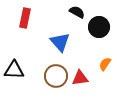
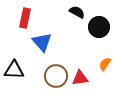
blue triangle: moved 18 px left
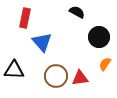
black circle: moved 10 px down
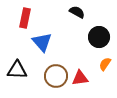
black triangle: moved 3 px right
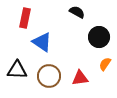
blue triangle: rotated 15 degrees counterclockwise
brown circle: moved 7 px left
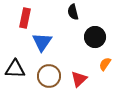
black semicircle: moved 4 px left; rotated 133 degrees counterclockwise
black circle: moved 4 px left
blue triangle: rotated 30 degrees clockwise
black triangle: moved 2 px left, 1 px up
red triangle: moved 1 px left, 1 px down; rotated 36 degrees counterclockwise
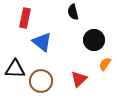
black circle: moved 1 px left, 3 px down
blue triangle: rotated 25 degrees counterclockwise
brown circle: moved 8 px left, 5 px down
